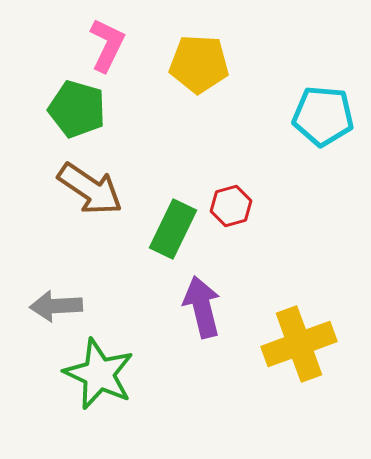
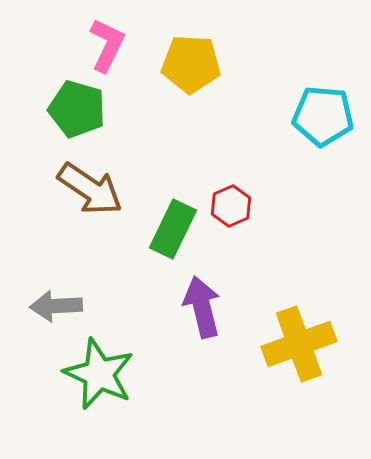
yellow pentagon: moved 8 px left
red hexagon: rotated 9 degrees counterclockwise
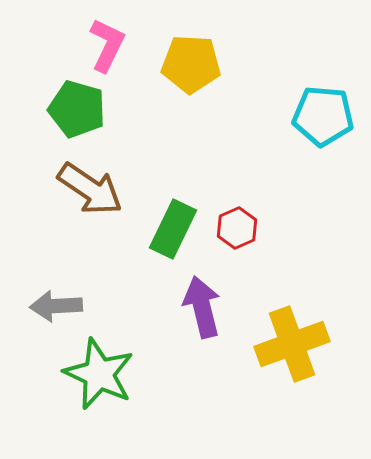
red hexagon: moved 6 px right, 22 px down
yellow cross: moved 7 px left
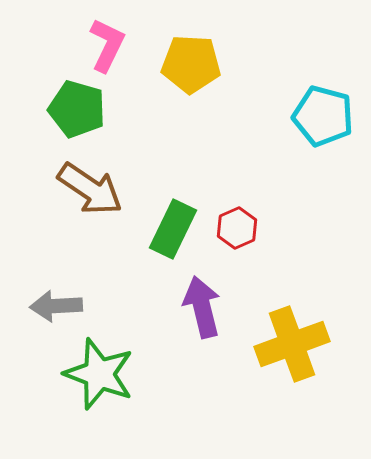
cyan pentagon: rotated 10 degrees clockwise
green star: rotated 4 degrees counterclockwise
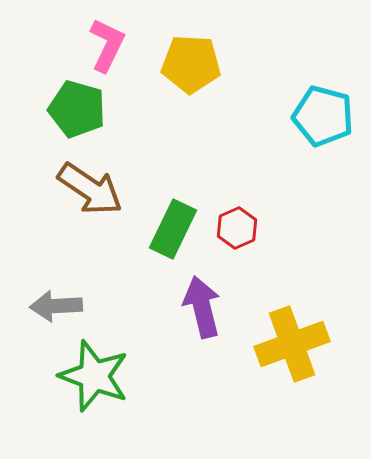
green star: moved 5 px left, 2 px down
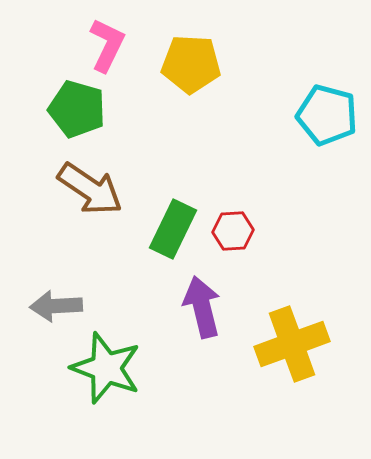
cyan pentagon: moved 4 px right, 1 px up
red hexagon: moved 4 px left, 3 px down; rotated 21 degrees clockwise
green star: moved 12 px right, 8 px up
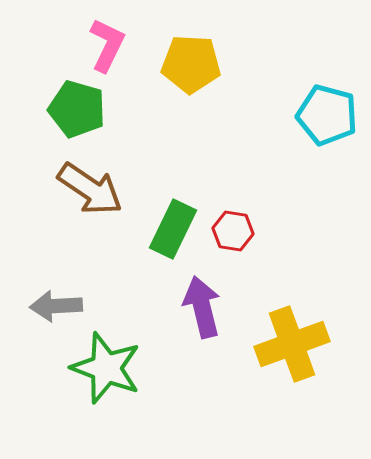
red hexagon: rotated 12 degrees clockwise
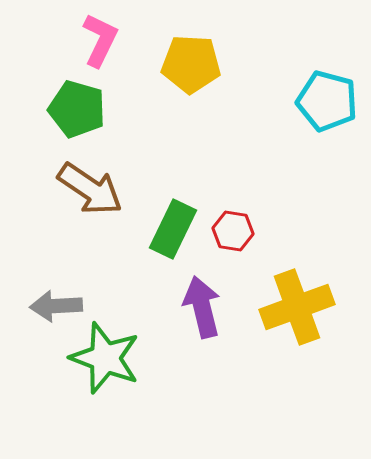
pink L-shape: moved 7 px left, 5 px up
cyan pentagon: moved 14 px up
yellow cross: moved 5 px right, 37 px up
green star: moved 1 px left, 10 px up
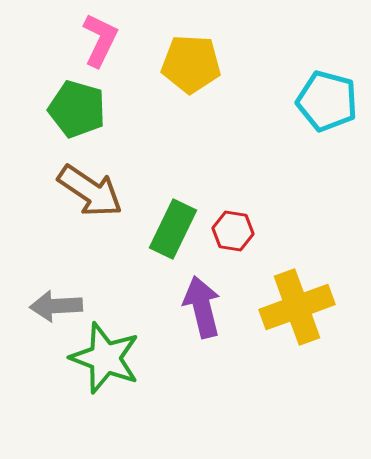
brown arrow: moved 2 px down
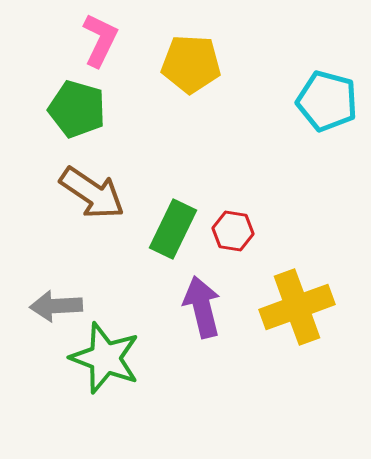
brown arrow: moved 2 px right, 2 px down
